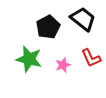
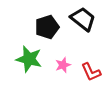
black pentagon: moved 1 px left; rotated 10 degrees clockwise
red L-shape: moved 14 px down
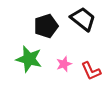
black pentagon: moved 1 px left, 1 px up
pink star: moved 1 px right, 1 px up
red L-shape: moved 1 px up
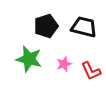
black trapezoid: moved 1 px right, 8 px down; rotated 24 degrees counterclockwise
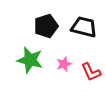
green star: moved 1 px right, 1 px down
red L-shape: moved 1 px down
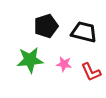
black trapezoid: moved 5 px down
green star: rotated 20 degrees counterclockwise
pink star: rotated 28 degrees clockwise
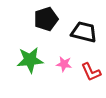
black pentagon: moved 7 px up
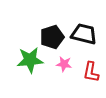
black pentagon: moved 6 px right, 18 px down
black trapezoid: moved 2 px down
red L-shape: rotated 35 degrees clockwise
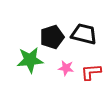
pink star: moved 2 px right, 4 px down
red L-shape: rotated 75 degrees clockwise
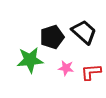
black trapezoid: moved 2 px up; rotated 28 degrees clockwise
